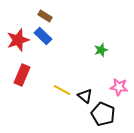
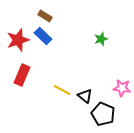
green star: moved 11 px up
pink star: moved 3 px right, 1 px down
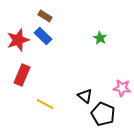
green star: moved 1 px left, 1 px up; rotated 24 degrees counterclockwise
yellow line: moved 17 px left, 14 px down
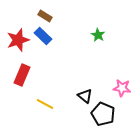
green star: moved 2 px left, 3 px up
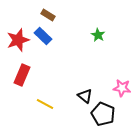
brown rectangle: moved 3 px right, 1 px up
